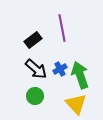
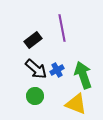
blue cross: moved 3 px left, 1 px down
green arrow: moved 3 px right
yellow triangle: rotated 25 degrees counterclockwise
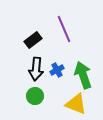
purple line: moved 2 px right, 1 px down; rotated 12 degrees counterclockwise
black arrow: rotated 55 degrees clockwise
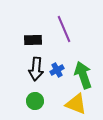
black rectangle: rotated 36 degrees clockwise
green circle: moved 5 px down
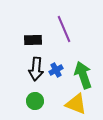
blue cross: moved 1 px left
